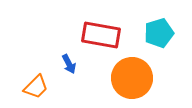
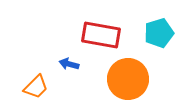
blue arrow: rotated 132 degrees clockwise
orange circle: moved 4 px left, 1 px down
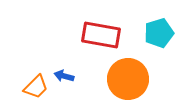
blue arrow: moved 5 px left, 12 px down
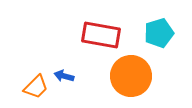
orange circle: moved 3 px right, 3 px up
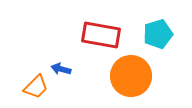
cyan pentagon: moved 1 px left, 1 px down
blue arrow: moved 3 px left, 7 px up
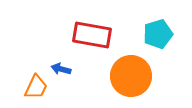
red rectangle: moved 9 px left
orange trapezoid: rotated 20 degrees counterclockwise
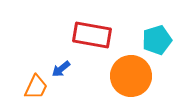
cyan pentagon: moved 1 px left, 6 px down
blue arrow: rotated 54 degrees counterclockwise
